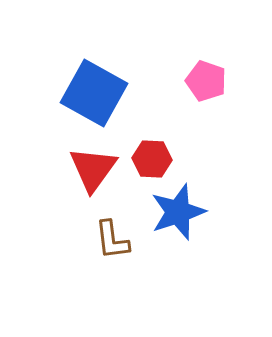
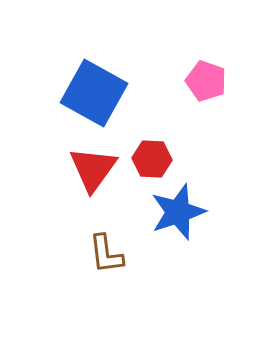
brown L-shape: moved 6 px left, 14 px down
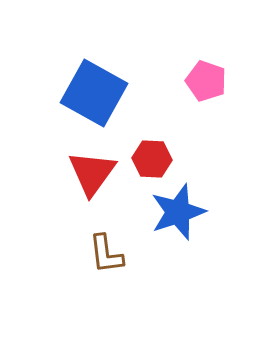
red triangle: moved 1 px left, 4 px down
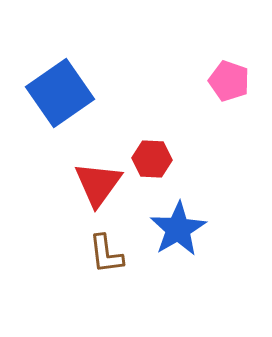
pink pentagon: moved 23 px right
blue square: moved 34 px left; rotated 26 degrees clockwise
red triangle: moved 6 px right, 11 px down
blue star: moved 17 px down; rotated 12 degrees counterclockwise
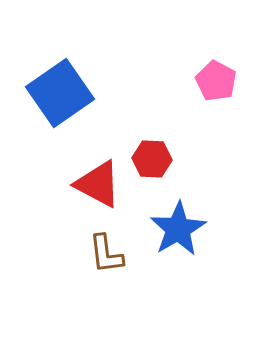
pink pentagon: moved 13 px left; rotated 9 degrees clockwise
red triangle: rotated 38 degrees counterclockwise
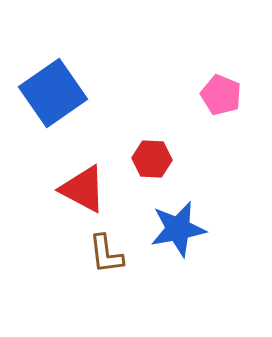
pink pentagon: moved 5 px right, 14 px down; rotated 6 degrees counterclockwise
blue square: moved 7 px left
red triangle: moved 15 px left, 5 px down
blue star: rotated 20 degrees clockwise
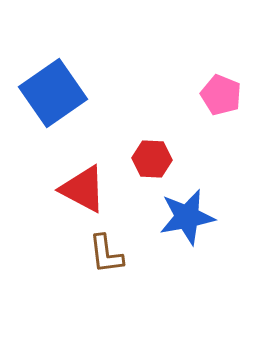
blue star: moved 9 px right, 12 px up
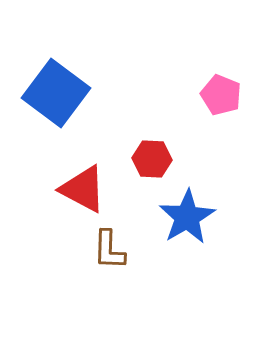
blue square: moved 3 px right; rotated 18 degrees counterclockwise
blue star: rotated 20 degrees counterclockwise
brown L-shape: moved 3 px right, 4 px up; rotated 9 degrees clockwise
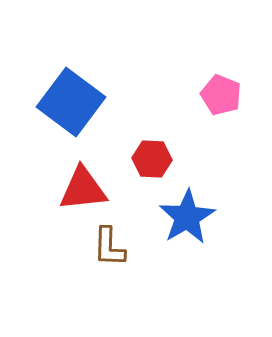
blue square: moved 15 px right, 9 px down
red triangle: rotated 34 degrees counterclockwise
brown L-shape: moved 3 px up
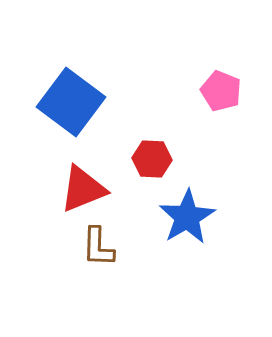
pink pentagon: moved 4 px up
red triangle: rotated 16 degrees counterclockwise
brown L-shape: moved 11 px left
